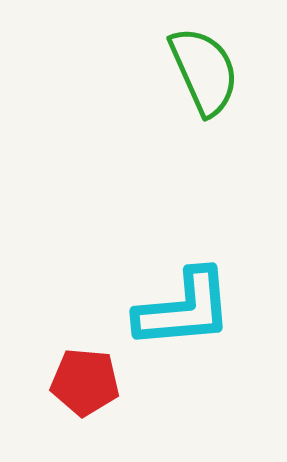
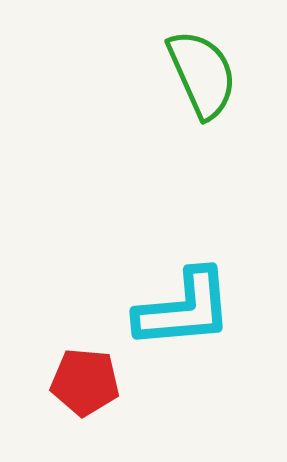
green semicircle: moved 2 px left, 3 px down
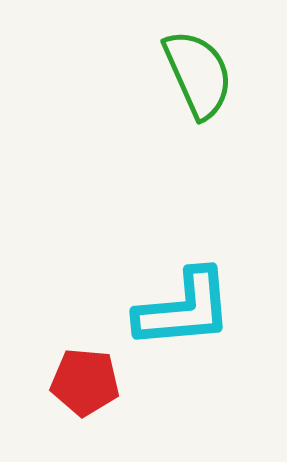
green semicircle: moved 4 px left
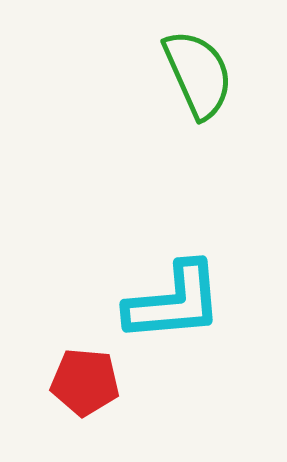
cyan L-shape: moved 10 px left, 7 px up
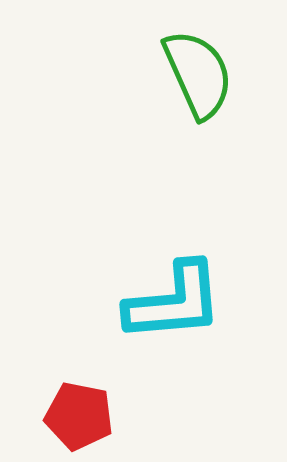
red pentagon: moved 6 px left, 34 px down; rotated 6 degrees clockwise
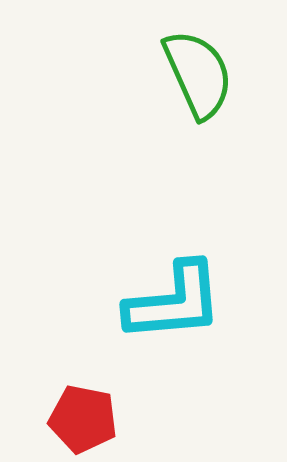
red pentagon: moved 4 px right, 3 px down
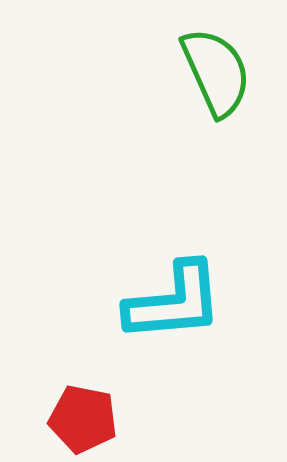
green semicircle: moved 18 px right, 2 px up
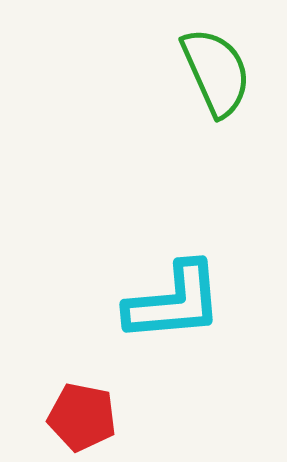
red pentagon: moved 1 px left, 2 px up
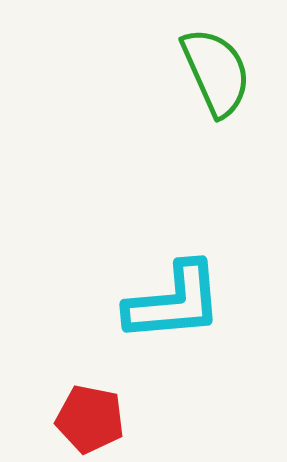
red pentagon: moved 8 px right, 2 px down
